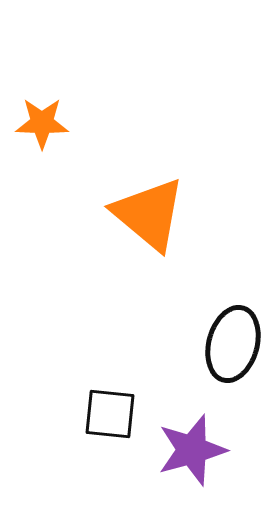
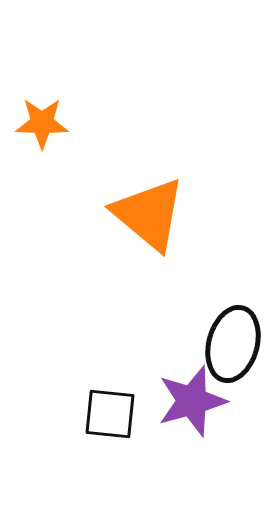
purple star: moved 49 px up
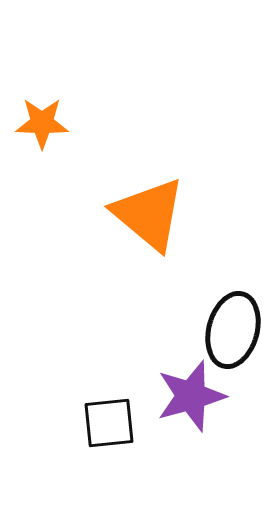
black ellipse: moved 14 px up
purple star: moved 1 px left, 5 px up
black square: moved 1 px left, 9 px down; rotated 12 degrees counterclockwise
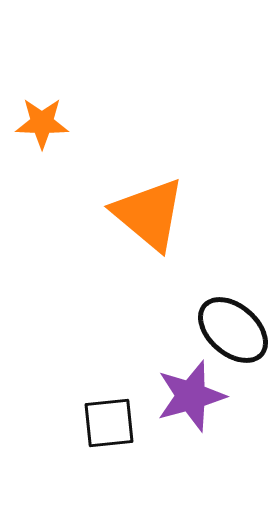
black ellipse: rotated 64 degrees counterclockwise
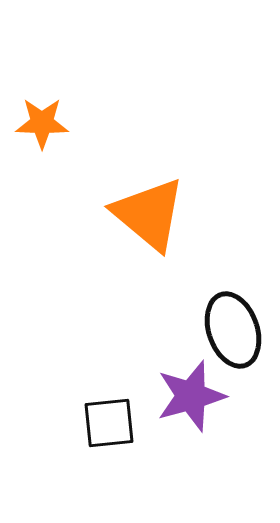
black ellipse: rotated 30 degrees clockwise
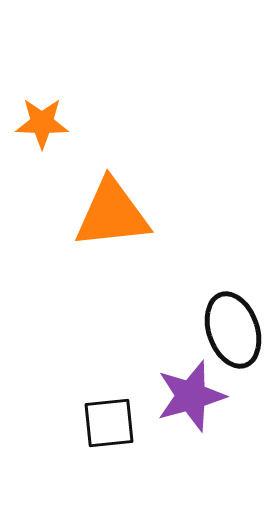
orange triangle: moved 37 px left; rotated 46 degrees counterclockwise
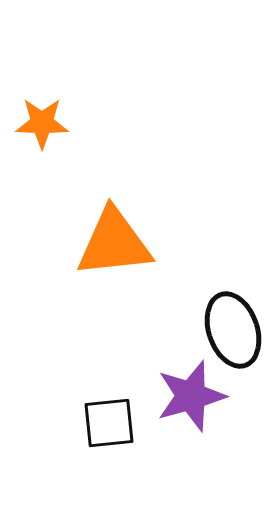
orange triangle: moved 2 px right, 29 px down
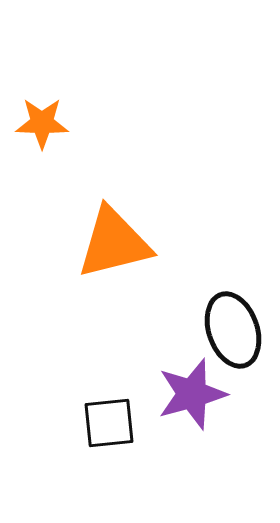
orange triangle: rotated 8 degrees counterclockwise
purple star: moved 1 px right, 2 px up
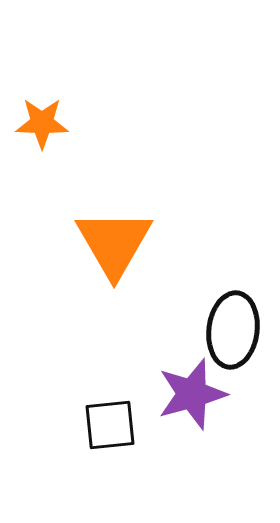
orange triangle: rotated 46 degrees counterclockwise
black ellipse: rotated 26 degrees clockwise
black square: moved 1 px right, 2 px down
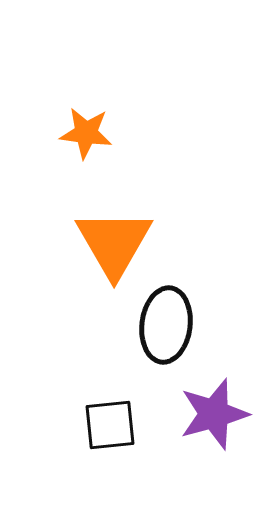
orange star: moved 44 px right, 10 px down; rotated 6 degrees clockwise
black ellipse: moved 67 px left, 5 px up
purple star: moved 22 px right, 20 px down
